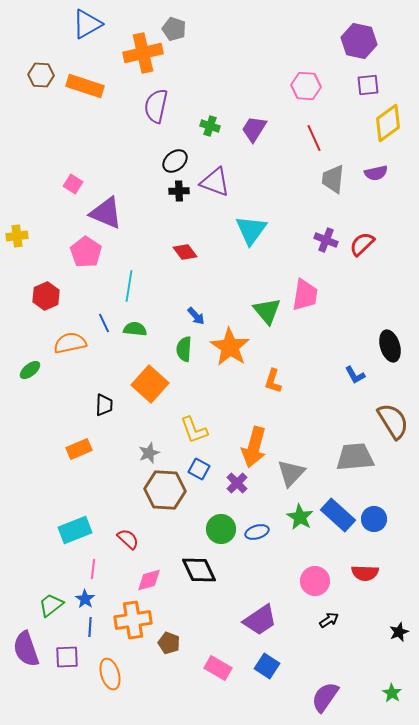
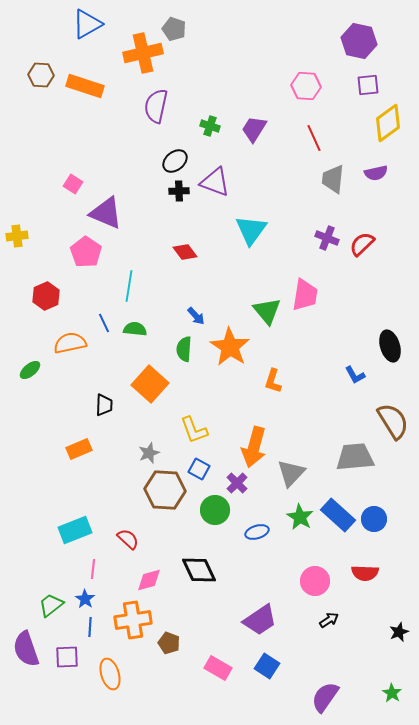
purple cross at (326, 240): moved 1 px right, 2 px up
green circle at (221, 529): moved 6 px left, 19 px up
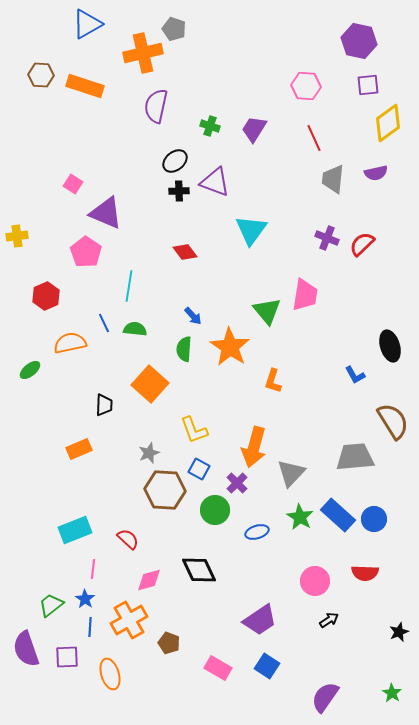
blue arrow at (196, 316): moved 3 px left
orange cross at (133, 620): moved 4 px left; rotated 21 degrees counterclockwise
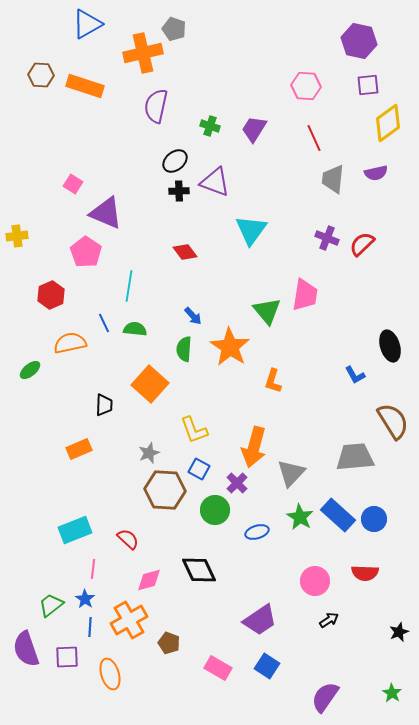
red hexagon at (46, 296): moved 5 px right, 1 px up
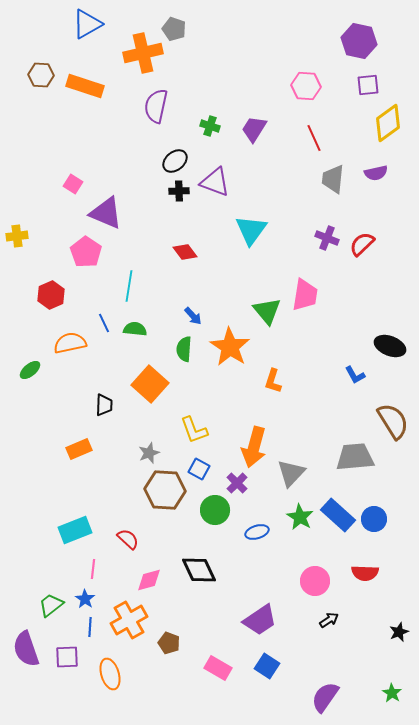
black ellipse at (390, 346): rotated 52 degrees counterclockwise
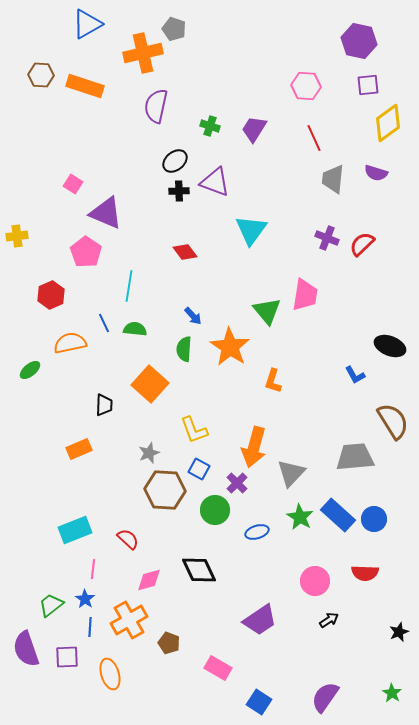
purple semicircle at (376, 173): rotated 30 degrees clockwise
blue square at (267, 666): moved 8 px left, 36 px down
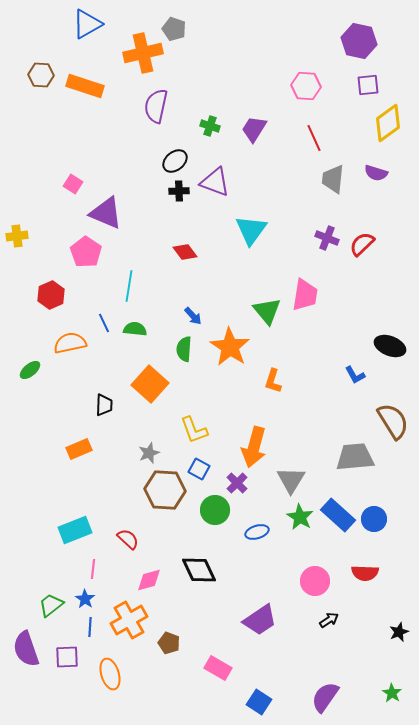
gray triangle at (291, 473): moved 7 px down; rotated 12 degrees counterclockwise
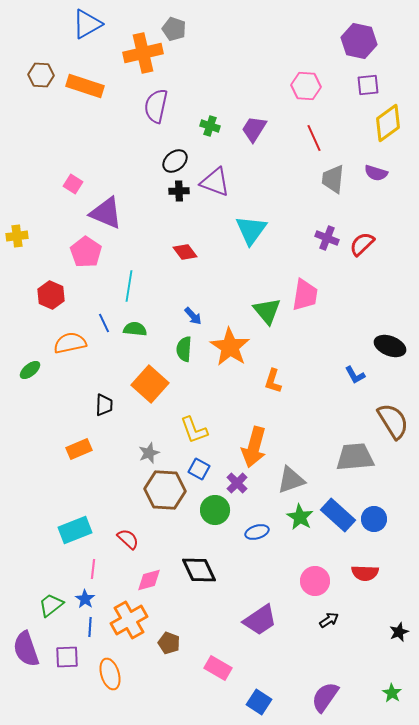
red hexagon at (51, 295): rotated 12 degrees counterclockwise
gray triangle at (291, 480): rotated 40 degrees clockwise
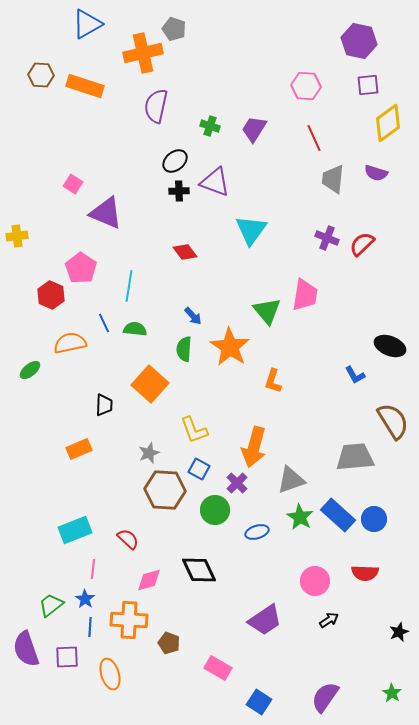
pink pentagon at (86, 252): moved 5 px left, 16 px down
orange cross at (129, 620): rotated 33 degrees clockwise
purple trapezoid at (260, 620): moved 5 px right
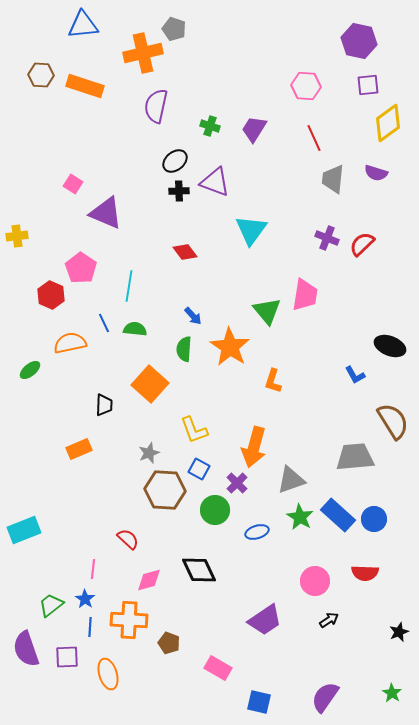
blue triangle at (87, 24): moved 4 px left, 1 px down; rotated 24 degrees clockwise
cyan rectangle at (75, 530): moved 51 px left
orange ellipse at (110, 674): moved 2 px left
blue square at (259, 702): rotated 20 degrees counterclockwise
